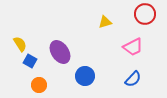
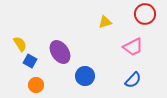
blue semicircle: moved 1 px down
orange circle: moved 3 px left
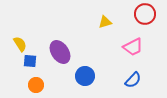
blue square: rotated 24 degrees counterclockwise
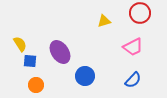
red circle: moved 5 px left, 1 px up
yellow triangle: moved 1 px left, 1 px up
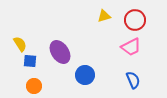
red circle: moved 5 px left, 7 px down
yellow triangle: moved 5 px up
pink trapezoid: moved 2 px left
blue circle: moved 1 px up
blue semicircle: rotated 66 degrees counterclockwise
orange circle: moved 2 px left, 1 px down
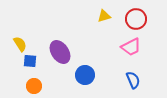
red circle: moved 1 px right, 1 px up
